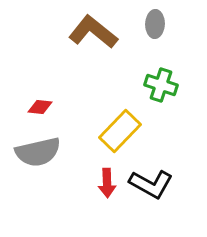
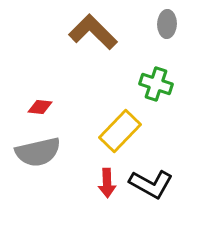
gray ellipse: moved 12 px right
brown L-shape: rotated 6 degrees clockwise
green cross: moved 5 px left, 1 px up
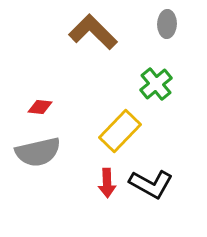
green cross: rotated 32 degrees clockwise
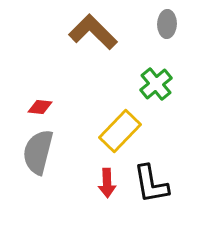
gray semicircle: rotated 117 degrees clockwise
black L-shape: rotated 51 degrees clockwise
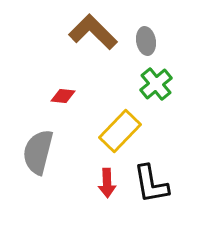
gray ellipse: moved 21 px left, 17 px down; rotated 12 degrees counterclockwise
red diamond: moved 23 px right, 11 px up
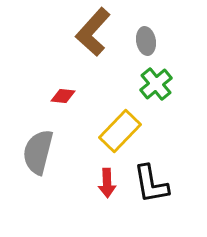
brown L-shape: rotated 93 degrees counterclockwise
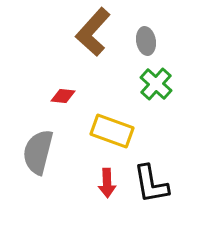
green cross: rotated 8 degrees counterclockwise
yellow rectangle: moved 8 px left; rotated 66 degrees clockwise
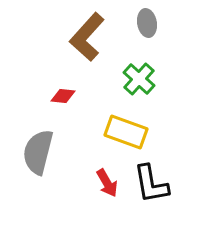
brown L-shape: moved 6 px left, 5 px down
gray ellipse: moved 1 px right, 18 px up
green cross: moved 17 px left, 5 px up
yellow rectangle: moved 14 px right, 1 px down
red arrow: rotated 28 degrees counterclockwise
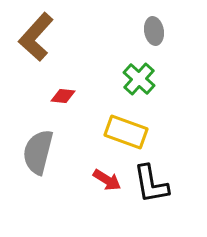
gray ellipse: moved 7 px right, 8 px down
brown L-shape: moved 51 px left
red arrow: moved 3 px up; rotated 28 degrees counterclockwise
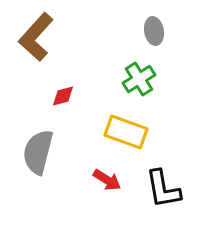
green cross: rotated 16 degrees clockwise
red diamond: rotated 20 degrees counterclockwise
black L-shape: moved 12 px right, 5 px down
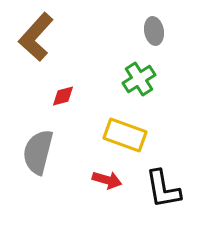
yellow rectangle: moved 1 px left, 3 px down
red arrow: rotated 16 degrees counterclockwise
